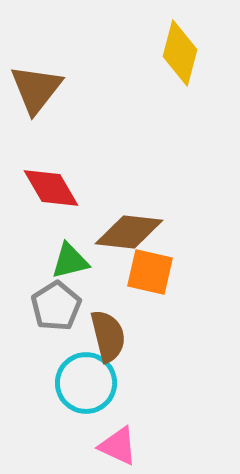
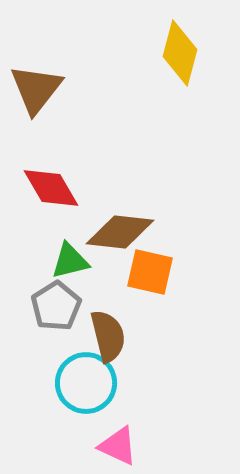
brown diamond: moved 9 px left
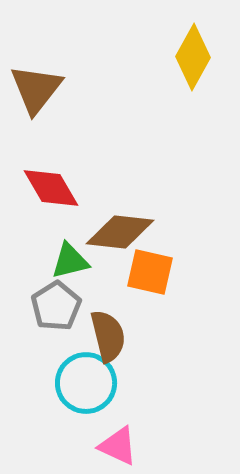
yellow diamond: moved 13 px right, 4 px down; rotated 14 degrees clockwise
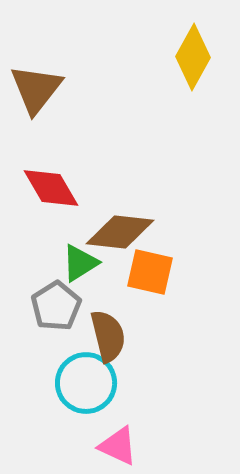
green triangle: moved 10 px right, 2 px down; rotated 18 degrees counterclockwise
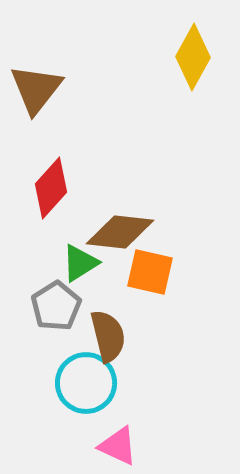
red diamond: rotated 72 degrees clockwise
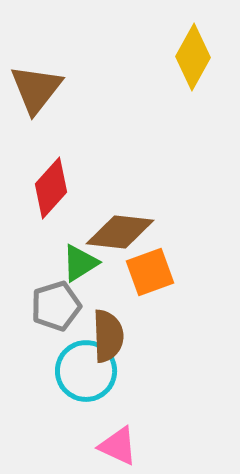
orange square: rotated 33 degrees counterclockwise
gray pentagon: rotated 15 degrees clockwise
brown semicircle: rotated 12 degrees clockwise
cyan circle: moved 12 px up
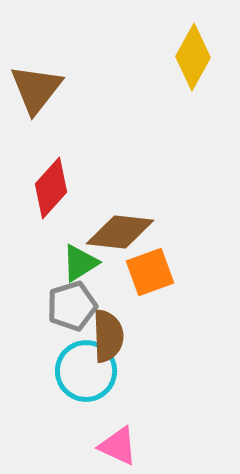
gray pentagon: moved 16 px right
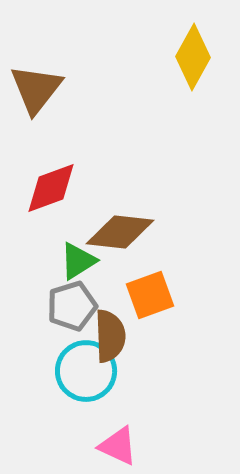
red diamond: rotated 28 degrees clockwise
green triangle: moved 2 px left, 2 px up
orange square: moved 23 px down
brown semicircle: moved 2 px right
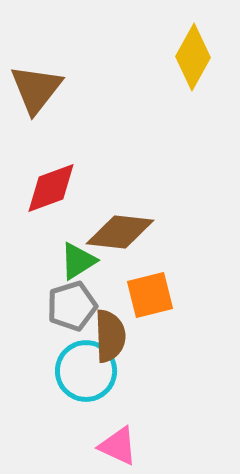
orange square: rotated 6 degrees clockwise
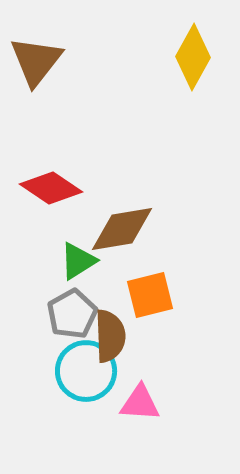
brown triangle: moved 28 px up
red diamond: rotated 54 degrees clockwise
brown diamond: moved 2 px right, 3 px up; rotated 16 degrees counterclockwise
gray pentagon: moved 8 px down; rotated 12 degrees counterclockwise
pink triangle: moved 22 px right, 43 px up; rotated 21 degrees counterclockwise
